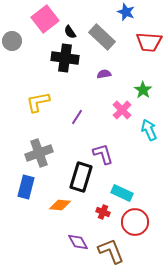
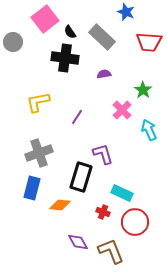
gray circle: moved 1 px right, 1 px down
blue rectangle: moved 6 px right, 1 px down
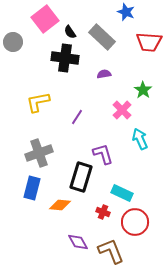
cyan arrow: moved 9 px left, 9 px down
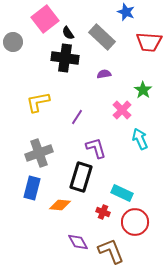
black semicircle: moved 2 px left, 1 px down
purple L-shape: moved 7 px left, 6 px up
